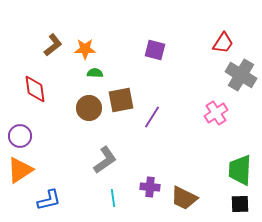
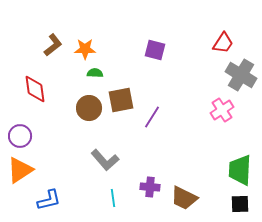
pink cross: moved 6 px right, 3 px up
gray L-shape: rotated 84 degrees clockwise
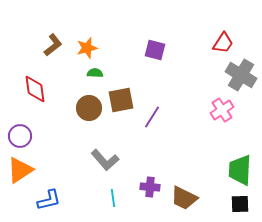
orange star: moved 2 px right, 1 px up; rotated 15 degrees counterclockwise
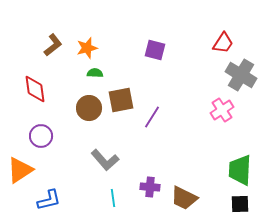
purple circle: moved 21 px right
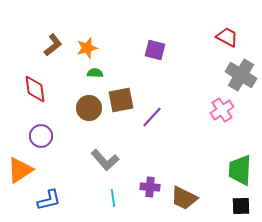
red trapezoid: moved 4 px right, 6 px up; rotated 95 degrees counterclockwise
purple line: rotated 10 degrees clockwise
black square: moved 1 px right, 2 px down
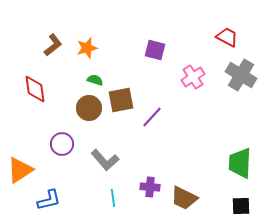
green semicircle: moved 7 px down; rotated 14 degrees clockwise
pink cross: moved 29 px left, 33 px up
purple circle: moved 21 px right, 8 px down
green trapezoid: moved 7 px up
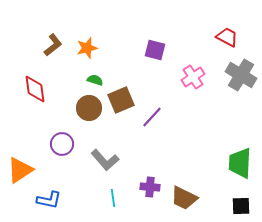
brown square: rotated 12 degrees counterclockwise
blue L-shape: rotated 25 degrees clockwise
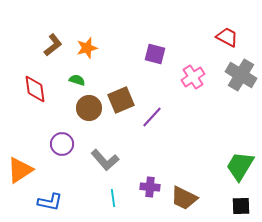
purple square: moved 4 px down
green semicircle: moved 18 px left
green trapezoid: moved 3 px down; rotated 28 degrees clockwise
blue L-shape: moved 1 px right, 2 px down
